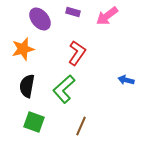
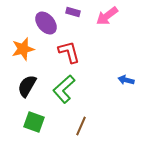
purple ellipse: moved 6 px right, 4 px down
red L-shape: moved 8 px left, 1 px up; rotated 50 degrees counterclockwise
black semicircle: rotated 20 degrees clockwise
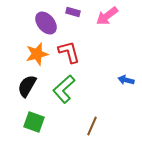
orange star: moved 14 px right, 5 px down
brown line: moved 11 px right
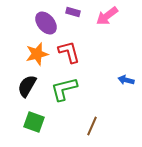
green L-shape: rotated 28 degrees clockwise
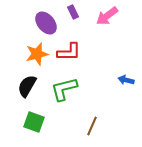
purple rectangle: rotated 48 degrees clockwise
red L-shape: rotated 105 degrees clockwise
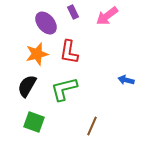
red L-shape: rotated 100 degrees clockwise
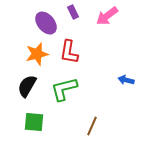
green square: rotated 15 degrees counterclockwise
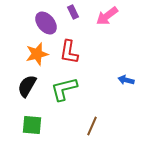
green square: moved 2 px left, 3 px down
